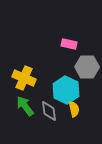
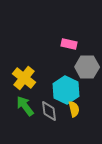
yellow cross: rotated 15 degrees clockwise
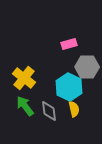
pink rectangle: rotated 28 degrees counterclockwise
cyan hexagon: moved 3 px right, 3 px up
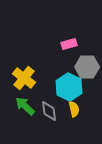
green arrow: rotated 10 degrees counterclockwise
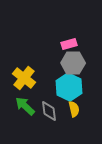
gray hexagon: moved 14 px left, 4 px up
